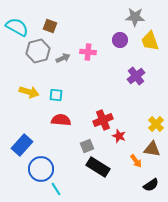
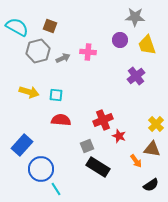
yellow trapezoid: moved 3 px left, 4 px down
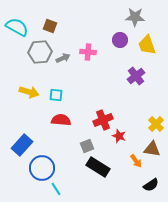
gray hexagon: moved 2 px right, 1 px down; rotated 10 degrees clockwise
blue circle: moved 1 px right, 1 px up
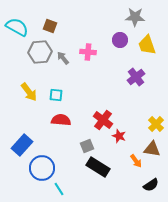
gray arrow: rotated 104 degrees counterclockwise
purple cross: moved 1 px down
yellow arrow: rotated 36 degrees clockwise
red cross: rotated 30 degrees counterclockwise
cyan line: moved 3 px right
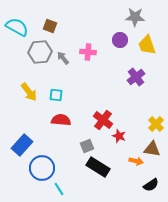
orange arrow: rotated 40 degrees counterclockwise
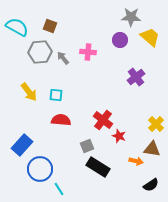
gray star: moved 4 px left
yellow trapezoid: moved 3 px right, 8 px up; rotated 150 degrees clockwise
blue circle: moved 2 px left, 1 px down
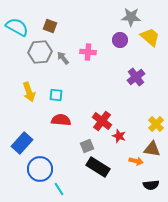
yellow arrow: rotated 18 degrees clockwise
red cross: moved 1 px left, 1 px down
blue rectangle: moved 2 px up
black semicircle: rotated 28 degrees clockwise
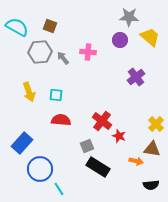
gray star: moved 2 px left
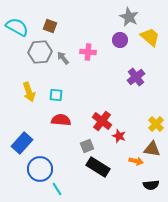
gray star: rotated 24 degrees clockwise
cyan line: moved 2 px left
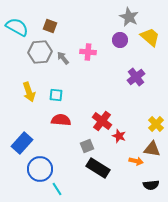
black rectangle: moved 1 px down
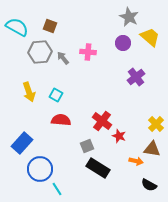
purple circle: moved 3 px right, 3 px down
cyan square: rotated 24 degrees clockwise
black semicircle: moved 2 px left; rotated 35 degrees clockwise
